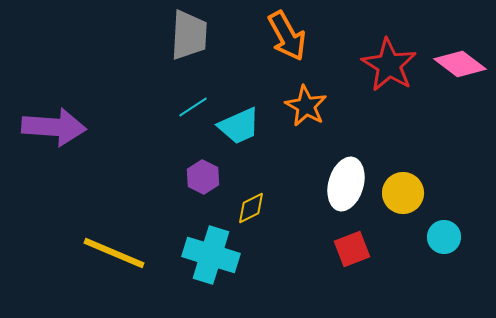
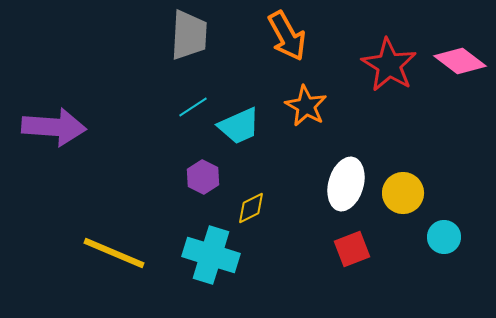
pink diamond: moved 3 px up
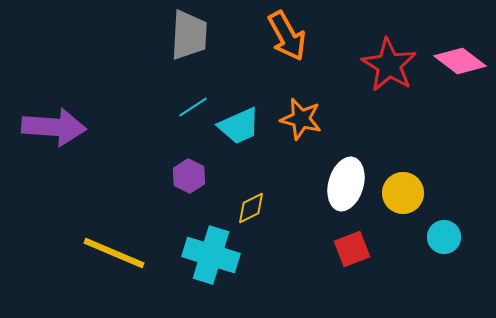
orange star: moved 5 px left, 13 px down; rotated 15 degrees counterclockwise
purple hexagon: moved 14 px left, 1 px up
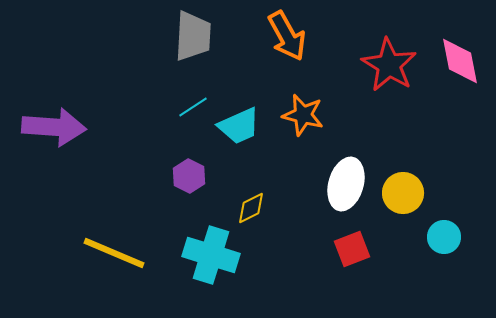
gray trapezoid: moved 4 px right, 1 px down
pink diamond: rotated 42 degrees clockwise
orange star: moved 2 px right, 4 px up
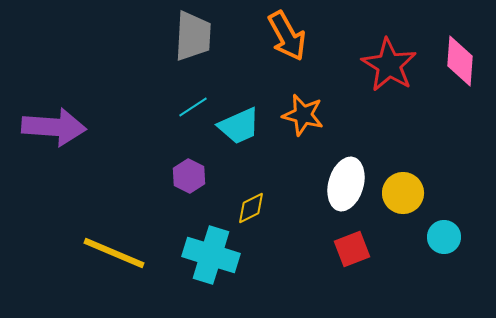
pink diamond: rotated 15 degrees clockwise
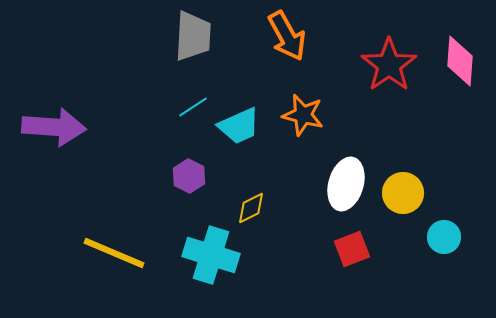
red star: rotated 6 degrees clockwise
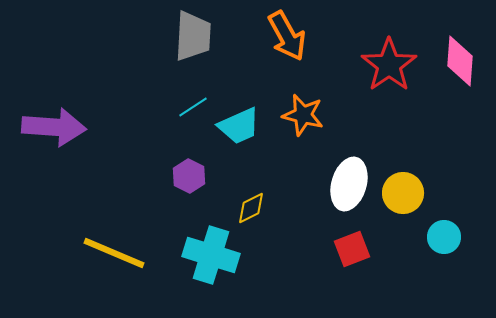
white ellipse: moved 3 px right
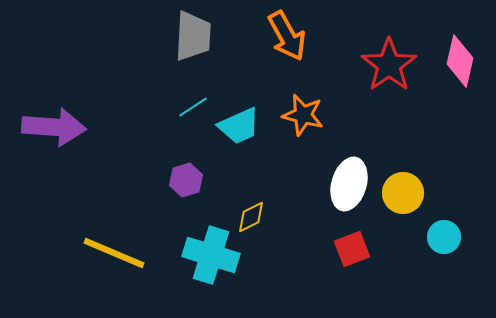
pink diamond: rotated 9 degrees clockwise
purple hexagon: moved 3 px left, 4 px down; rotated 16 degrees clockwise
yellow diamond: moved 9 px down
